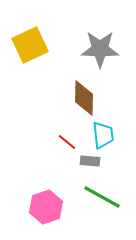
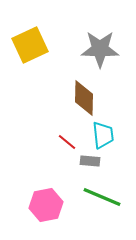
green line: rotated 6 degrees counterclockwise
pink hexagon: moved 2 px up; rotated 8 degrees clockwise
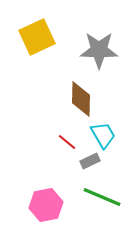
yellow square: moved 7 px right, 8 px up
gray star: moved 1 px left, 1 px down
brown diamond: moved 3 px left, 1 px down
cyan trapezoid: rotated 24 degrees counterclockwise
gray rectangle: rotated 30 degrees counterclockwise
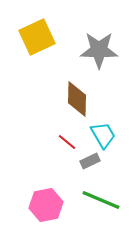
brown diamond: moved 4 px left
green line: moved 1 px left, 3 px down
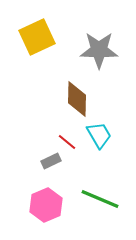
cyan trapezoid: moved 4 px left
gray rectangle: moved 39 px left
green line: moved 1 px left, 1 px up
pink hexagon: rotated 12 degrees counterclockwise
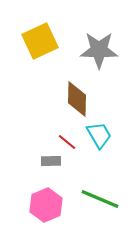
yellow square: moved 3 px right, 4 px down
gray rectangle: rotated 24 degrees clockwise
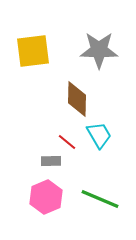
yellow square: moved 7 px left, 10 px down; rotated 18 degrees clockwise
pink hexagon: moved 8 px up
